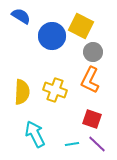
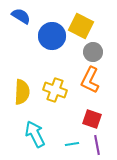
purple line: moved 1 px down; rotated 36 degrees clockwise
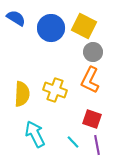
blue semicircle: moved 5 px left, 2 px down
yellow square: moved 3 px right
blue circle: moved 1 px left, 8 px up
yellow semicircle: moved 2 px down
cyan line: moved 1 px right, 2 px up; rotated 56 degrees clockwise
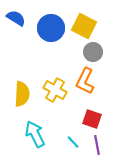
orange L-shape: moved 5 px left, 1 px down
yellow cross: rotated 10 degrees clockwise
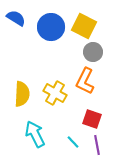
blue circle: moved 1 px up
yellow cross: moved 3 px down
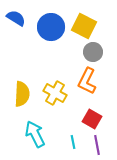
orange L-shape: moved 2 px right
red square: rotated 12 degrees clockwise
cyan line: rotated 32 degrees clockwise
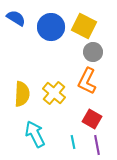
yellow cross: moved 1 px left; rotated 10 degrees clockwise
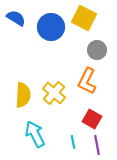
yellow square: moved 8 px up
gray circle: moved 4 px right, 2 px up
yellow semicircle: moved 1 px right, 1 px down
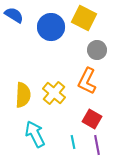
blue semicircle: moved 2 px left, 3 px up
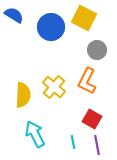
yellow cross: moved 6 px up
